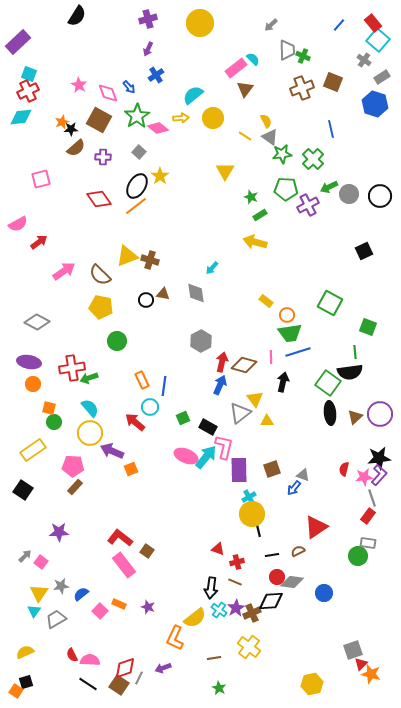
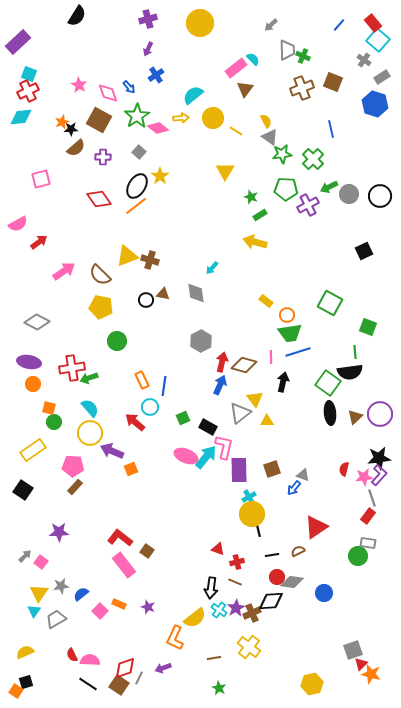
yellow line at (245, 136): moved 9 px left, 5 px up
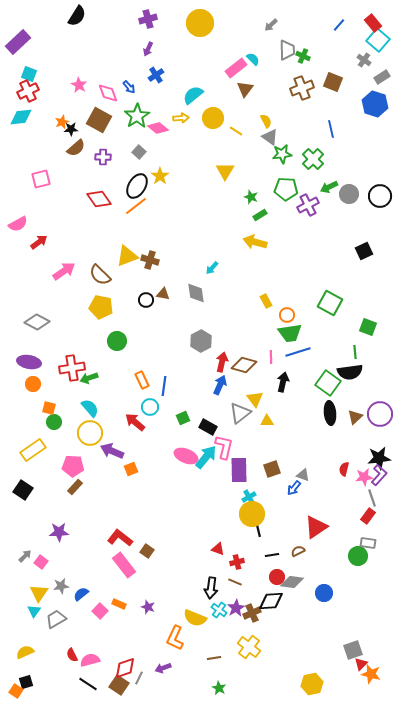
yellow rectangle at (266, 301): rotated 24 degrees clockwise
yellow semicircle at (195, 618): rotated 60 degrees clockwise
pink semicircle at (90, 660): rotated 18 degrees counterclockwise
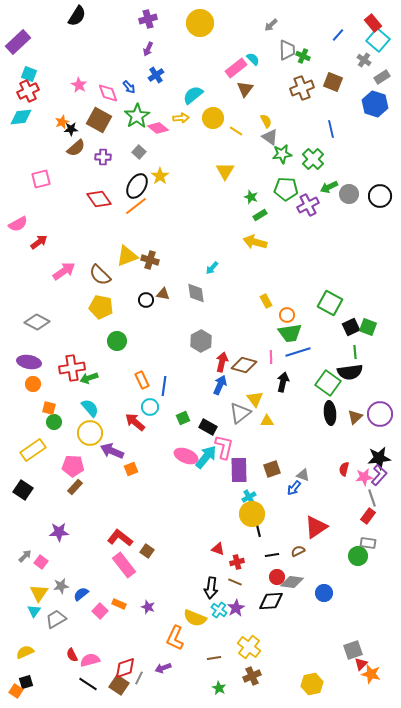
blue line at (339, 25): moved 1 px left, 10 px down
black square at (364, 251): moved 13 px left, 76 px down
brown cross at (252, 613): moved 63 px down
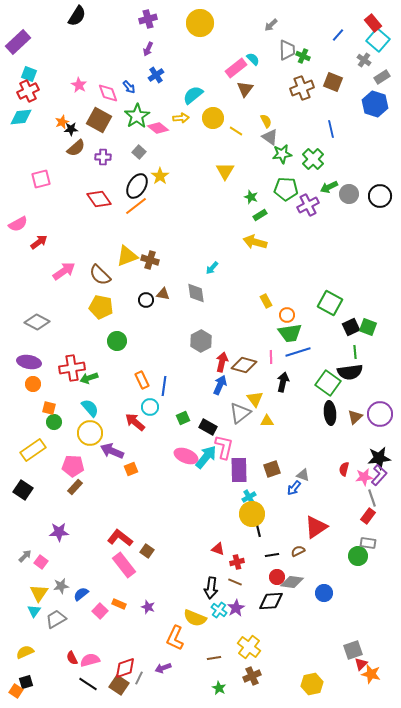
red semicircle at (72, 655): moved 3 px down
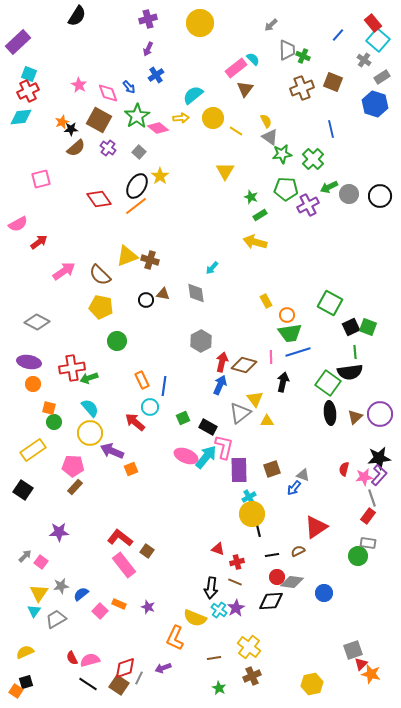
purple cross at (103, 157): moved 5 px right, 9 px up; rotated 35 degrees clockwise
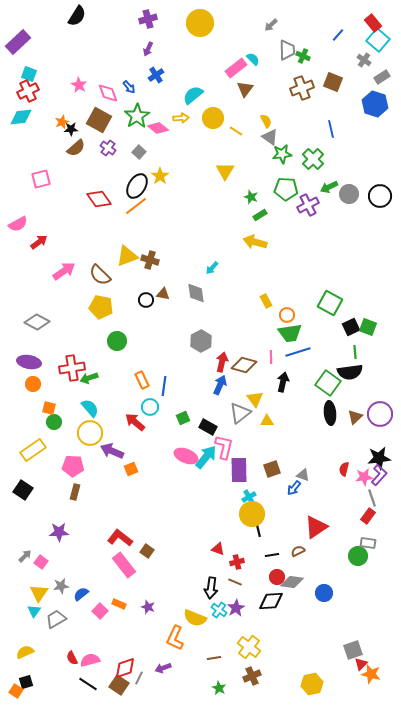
brown rectangle at (75, 487): moved 5 px down; rotated 28 degrees counterclockwise
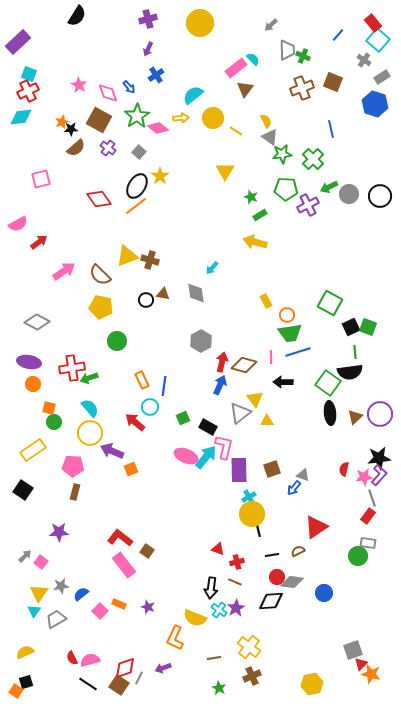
black arrow at (283, 382): rotated 102 degrees counterclockwise
